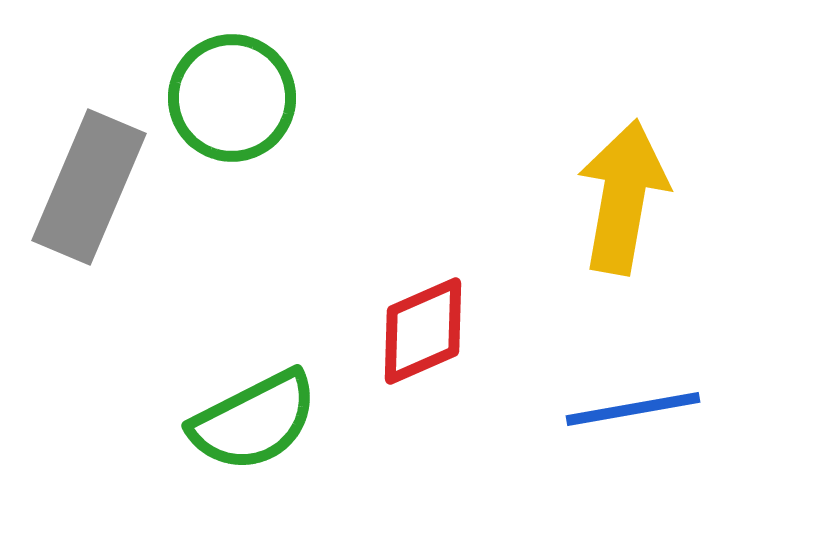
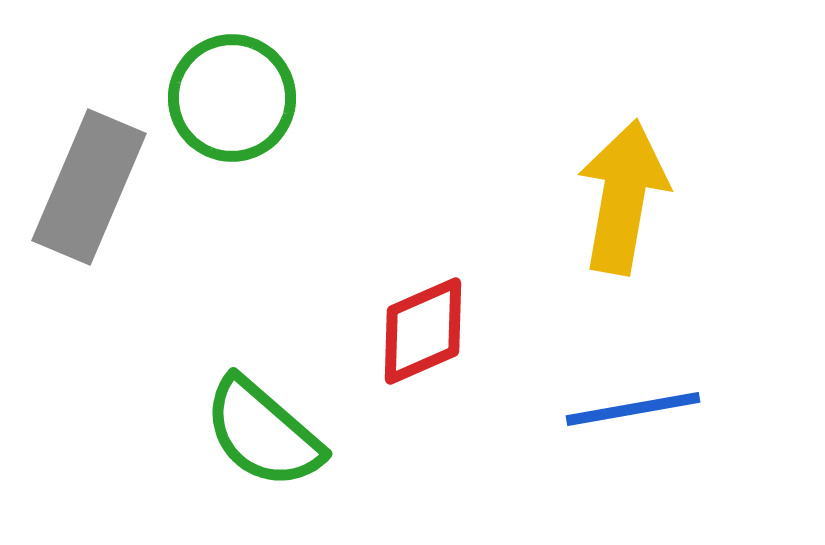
green semicircle: moved 9 px right, 12 px down; rotated 68 degrees clockwise
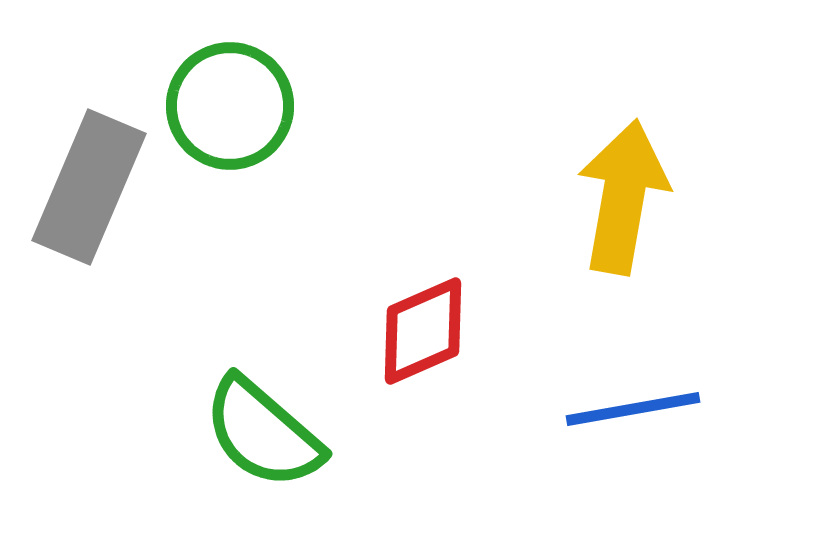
green circle: moved 2 px left, 8 px down
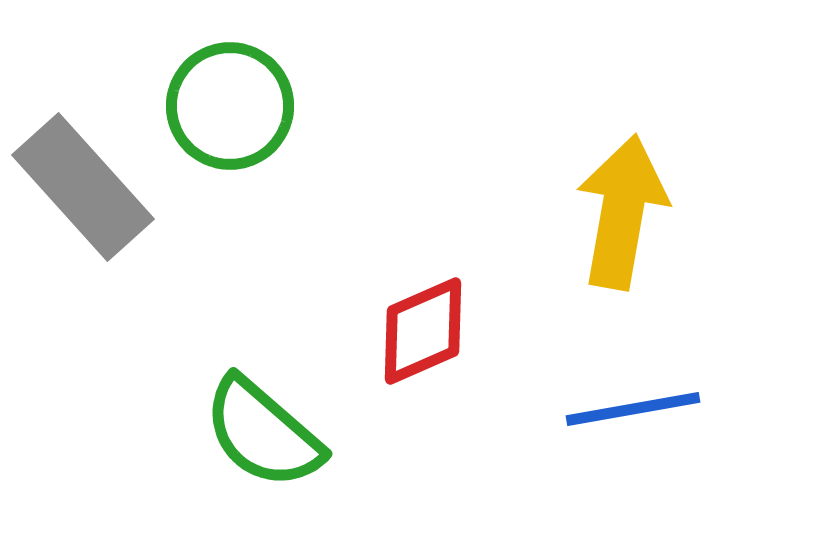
gray rectangle: moved 6 px left; rotated 65 degrees counterclockwise
yellow arrow: moved 1 px left, 15 px down
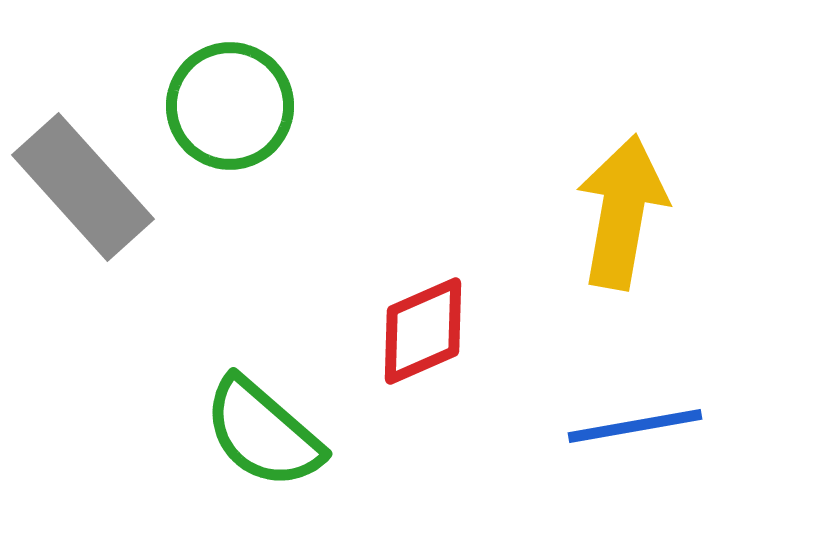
blue line: moved 2 px right, 17 px down
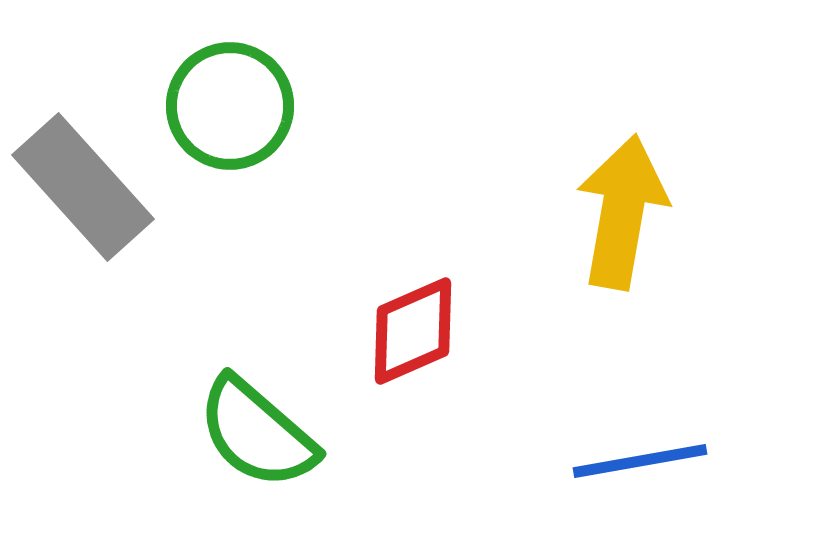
red diamond: moved 10 px left
blue line: moved 5 px right, 35 px down
green semicircle: moved 6 px left
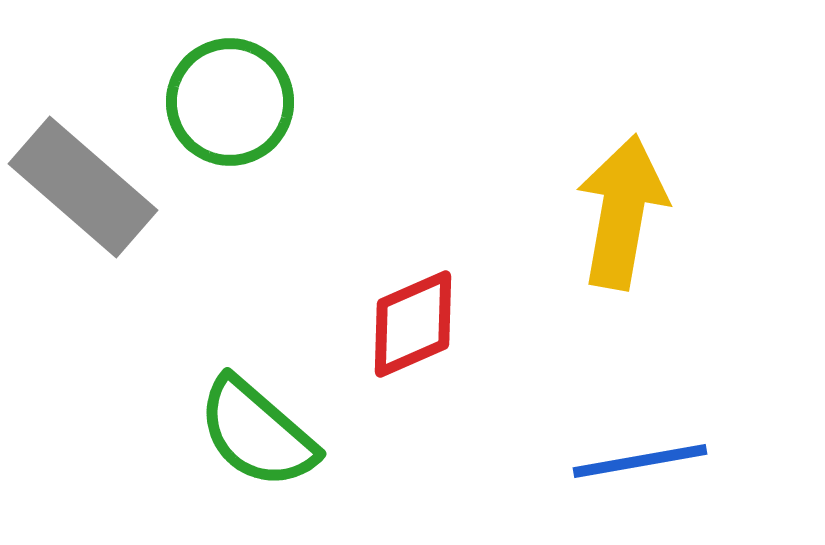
green circle: moved 4 px up
gray rectangle: rotated 7 degrees counterclockwise
red diamond: moved 7 px up
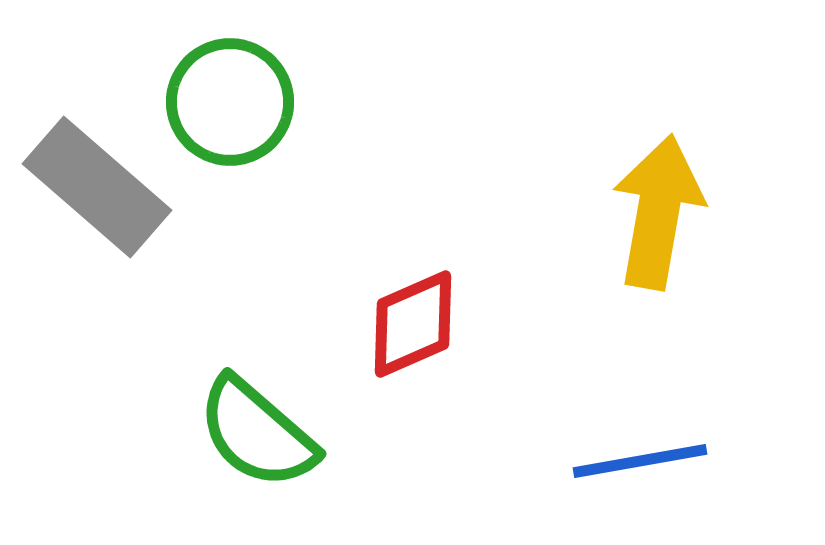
gray rectangle: moved 14 px right
yellow arrow: moved 36 px right
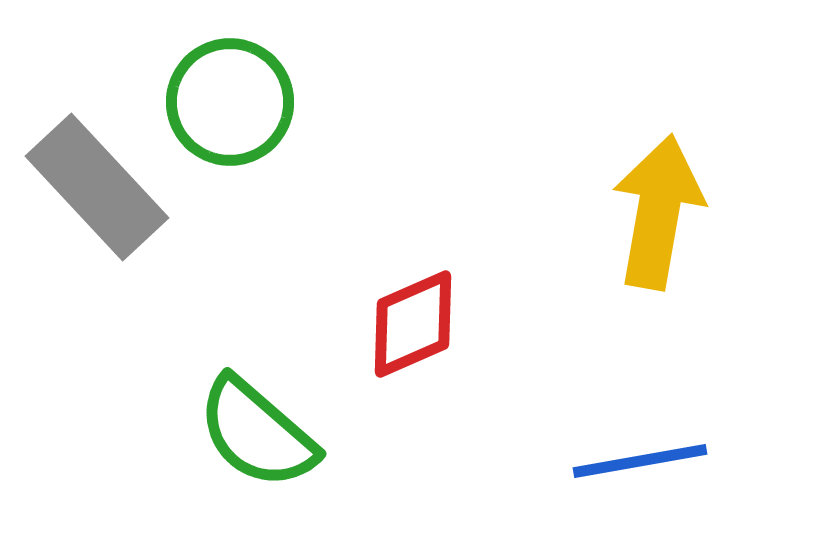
gray rectangle: rotated 6 degrees clockwise
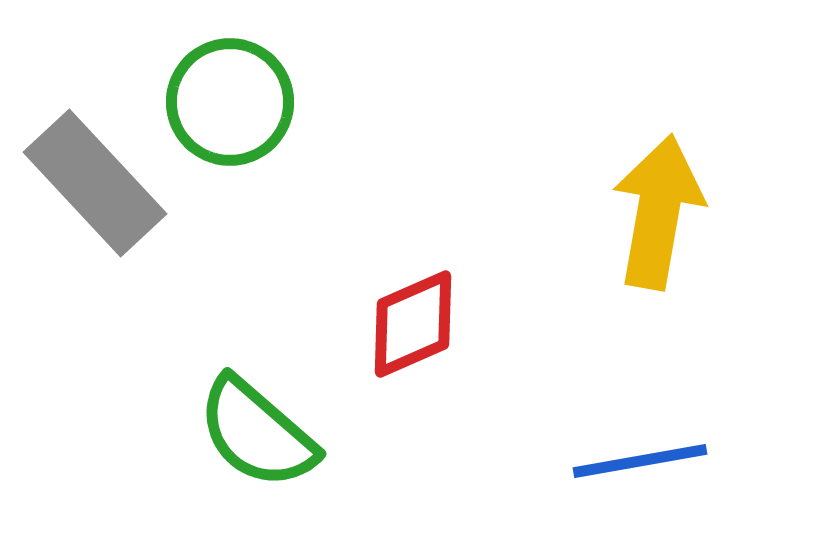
gray rectangle: moved 2 px left, 4 px up
